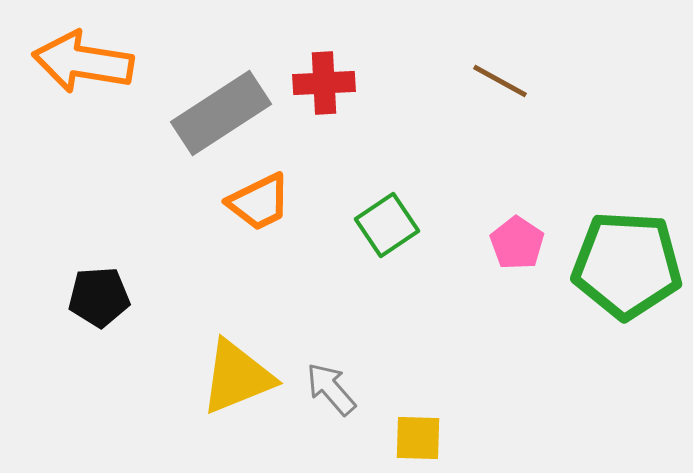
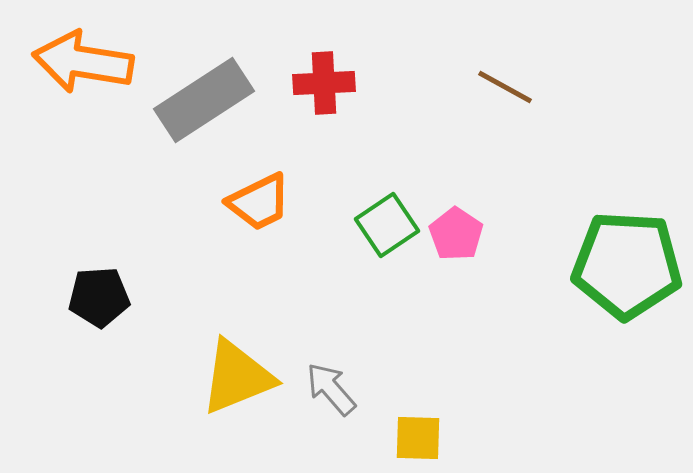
brown line: moved 5 px right, 6 px down
gray rectangle: moved 17 px left, 13 px up
pink pentagon: moved 61 px left, 9 px up
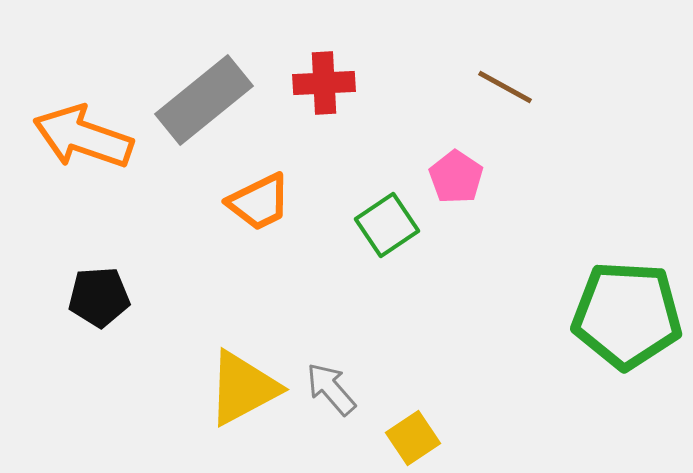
orange arrow: moved 75 px down; rotated 10 degrees clockwise
gray rectangle: rotated 6 degrees counterclockwise
pink pentagon: moved 57 px up
green pentagon: moved 50 px down
yellow triangle: moved 6 px right, 11 px down; rotated 6 degrees counterclockwise
yellow square: moved 5 px left; rotated 36 degrees counterclockwise
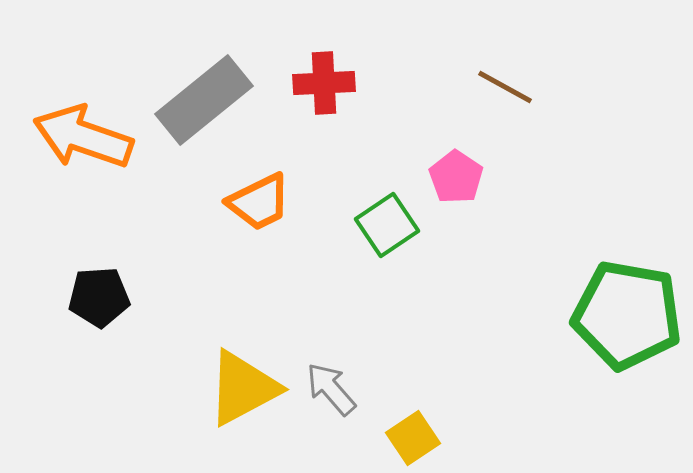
green pentagon: rotated 7 degrees clockwise
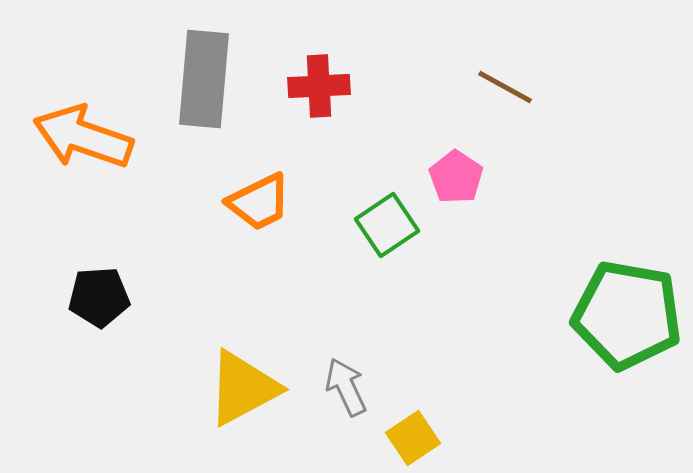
red cross: moved 5 px left, 3 px down
gray rectangle: moved 21 px up; rotated 46 degrees counterclockwise
gray arrow: moved 15 px right, 2 px up; rotated 16 degrees clockwise
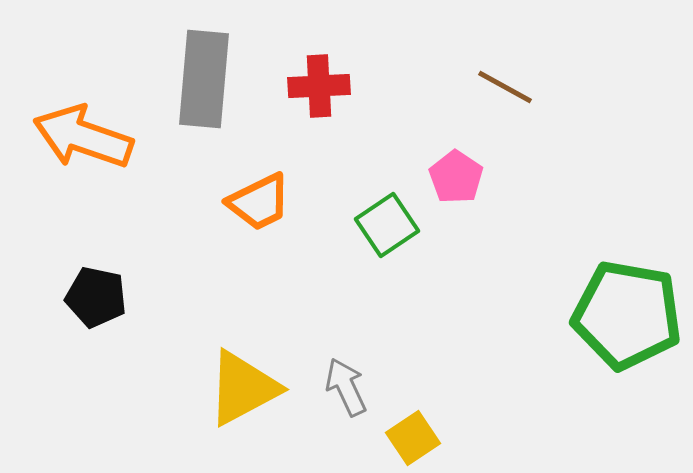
black pentagon: moved 3 px left; rotated 16 degrees clockwise
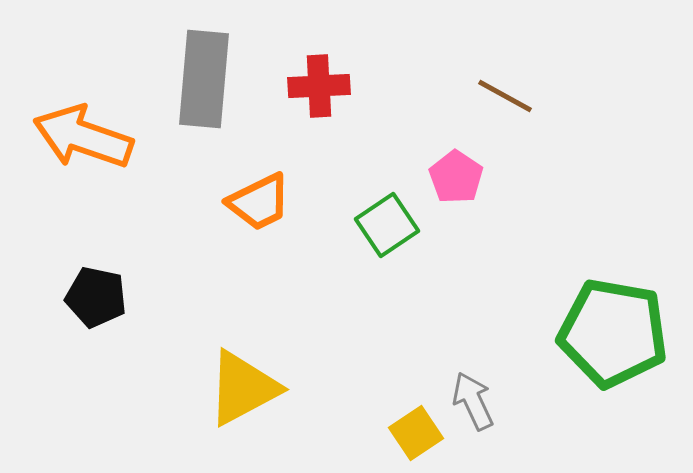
brown line: moved 9 px down
green pentagon: moved 14 px left, 18 px down
gray arrow: moved 127 px right, 14 px down
yellow square: moved 3 px right, 5 px up
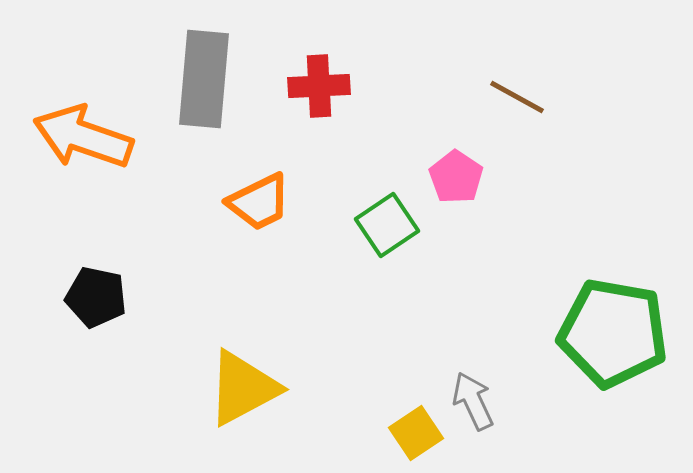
brown line: moved 12 px right, 1 px down
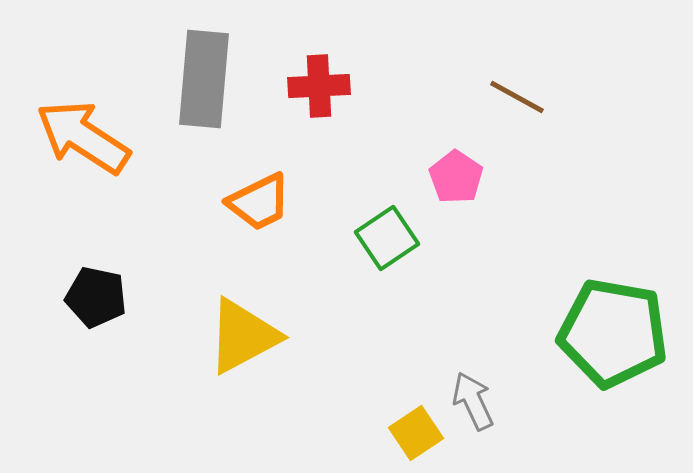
orange arrow: rotated 14 degrees clockwise
green square: moved 13 px down
yellow triangle: moved 52 px up
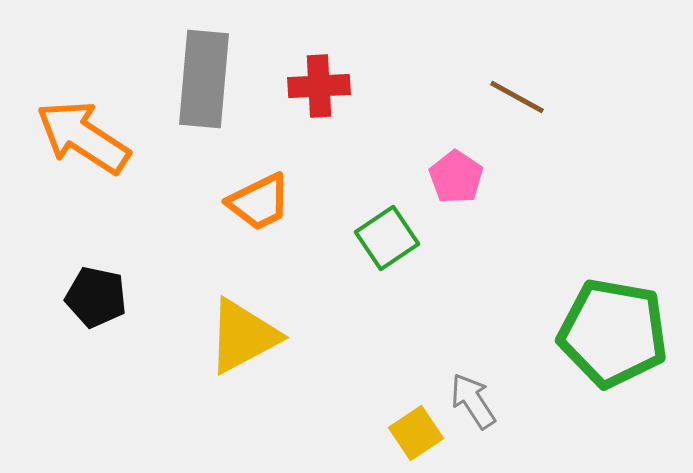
gray arrow: rotated 8 degrees counterclockwise
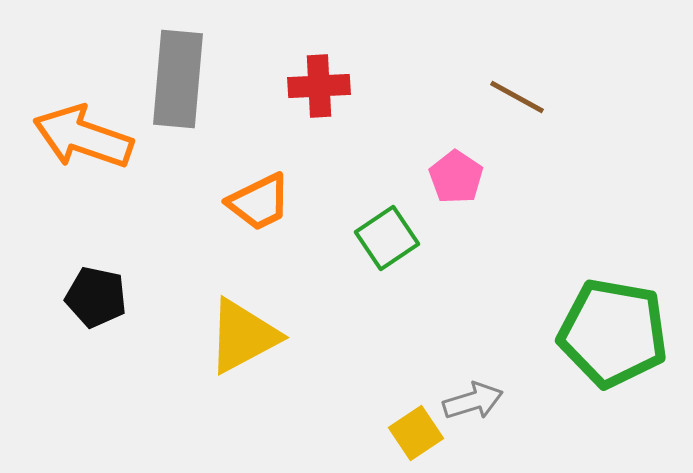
gray rectangle: moved 26 px left
orange arrow: rotated 14 degrees counterclockwise
gray arrow: rotated 106 degrees clockwise
